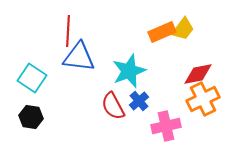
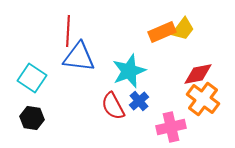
orange cross: rotated 28 degrees counterclockwise
black hexagon: moved 1 px right, 1 px down
pink cross: moved 5 px right, 1 px down
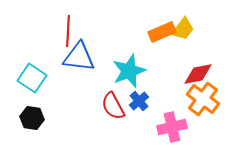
pink cross: moved 1 px right
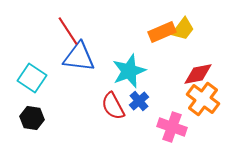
red line: rotated 36 degrees counterclockwise
pink cross: rotated 32 degrees clockwise
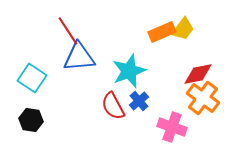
blue triangle: rotated 12 degrees counterclockwise
orange cross: moved 1 px up
black hexagon: moved 1 px left, 2 px down
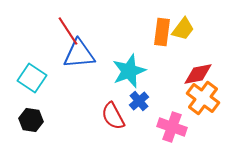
orange rectangle: rotated 60 degrees counterclockwise
blue triangle: moved 3 px up
red semicircle: moved 10 px down
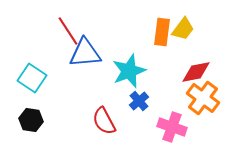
blue triangle: moved 6 px right, 1 px up
red diamond: moved 2 px left, 2 px up
red semicircle: moved 9 px left, 5 px down
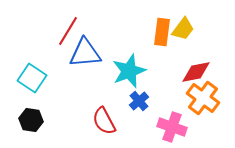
red line: rotated 64 degrees clockwise
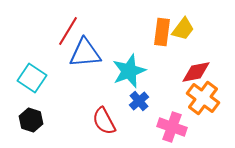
black hexagon: rotated 10 degrees clockwise
